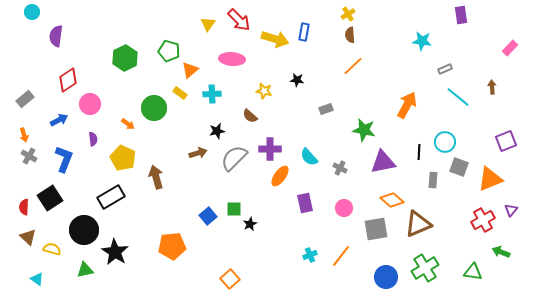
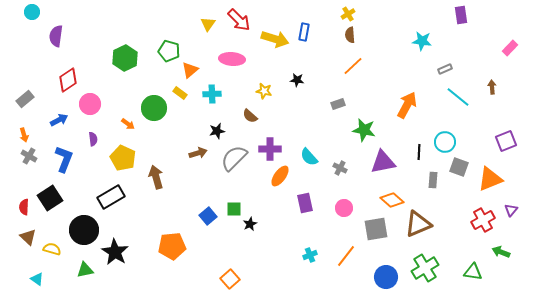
gray rectangle at (326, 109): moved 12 px right, 5 px up
orange line at (341, 256): moved 5 px right
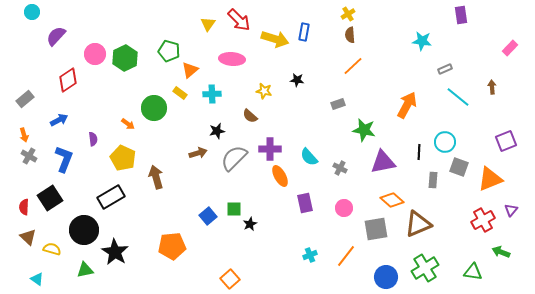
purple semicircle at (56, 36): rotated 35 degrees clockwise
pink circle at (90, 104): moved 5 px right, 50 px up
orange ellipse at (280, 176): rotated 65 degrees counterclockwise
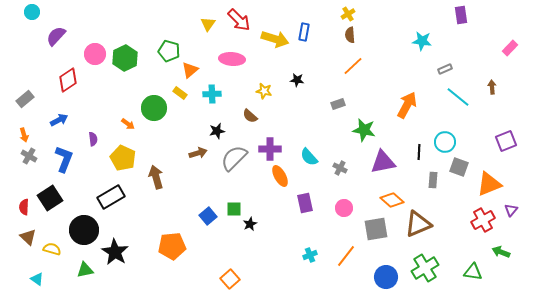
orange triangle at (490, 179): moved 1 px left, 5 px down
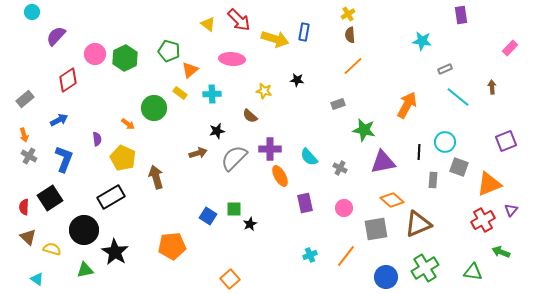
yellow triangle at (208, 24): rotated 28 degrees counterclockwise
purple semicircle at (93, 139): moved 4 px right
blue square at (208, 216): rotated 18 degrees counterclockwise
